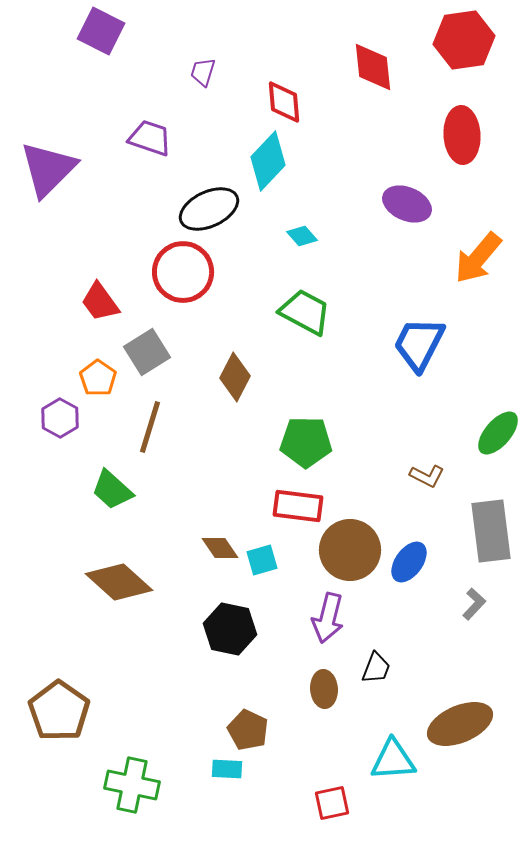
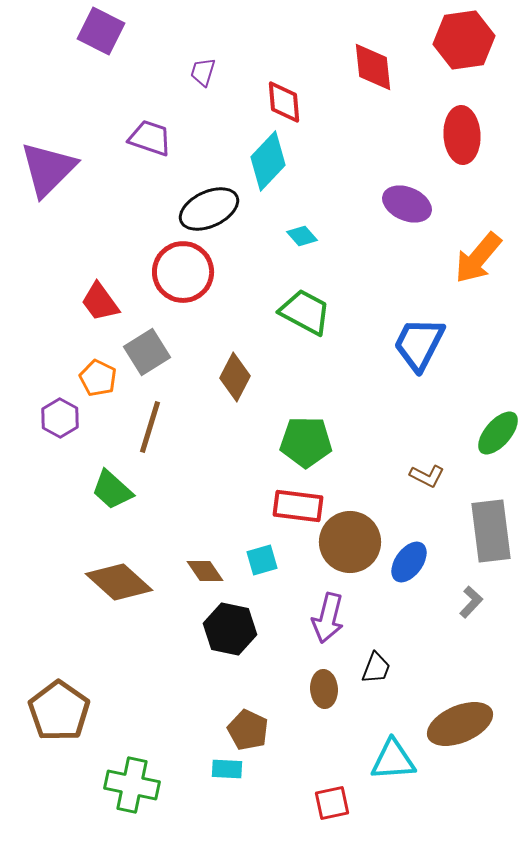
orange pentagon at (98, 378): rotated 9 degrees counterclockwise
brown diamond at (220, 548): moved 15 px left, 23 px down
brown circle at (350, 550): moved 8 px up
gray L-shape at (474, 604): moved 3 px left, 2 px up
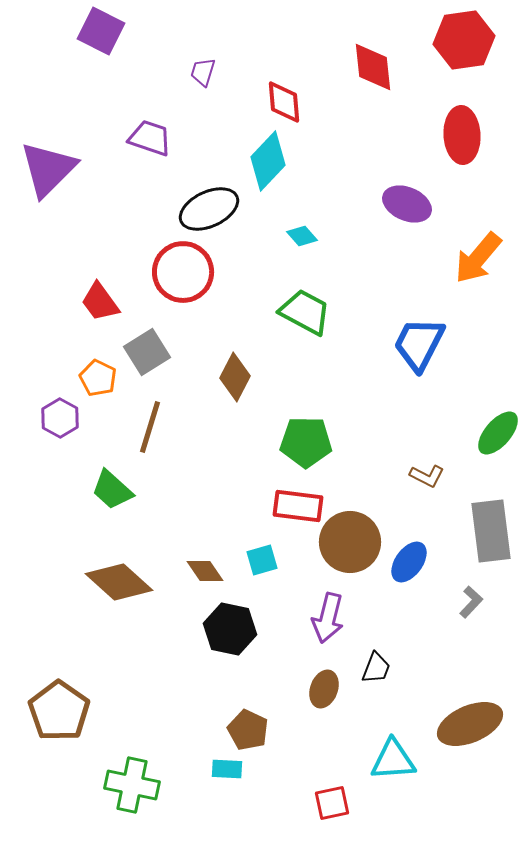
brown ellipse at (324, 689): rotated 24 degrees clockwise
brown ellipse at (460, 724): moved 10 px right
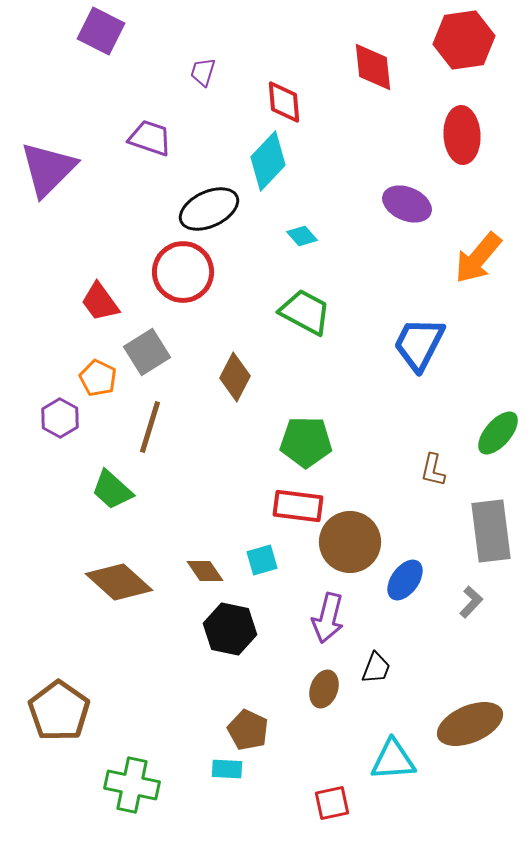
brown L-shape at (427, 476): moved 6 px right, 6 px up; rotated 76 degrees clockwise
blue ellipse at (409, 562): moved 4 px left, 18 px down
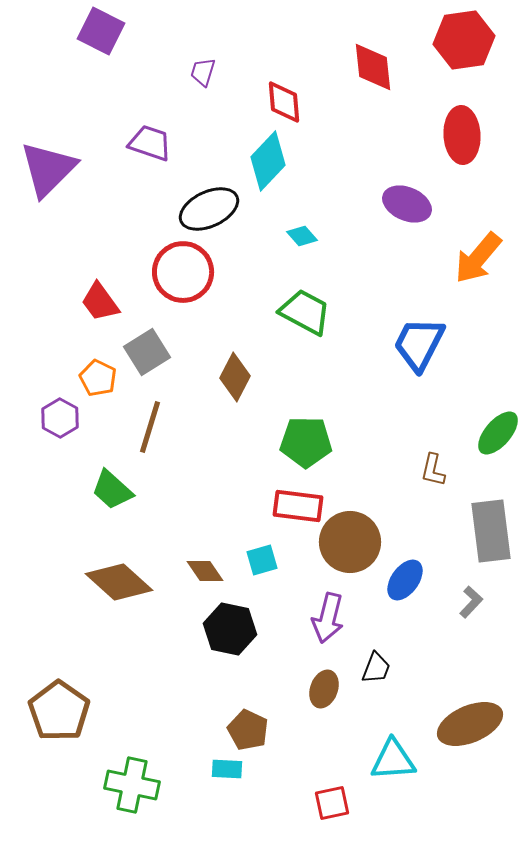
purple trapezoid at (150, 138): moved 5 px down
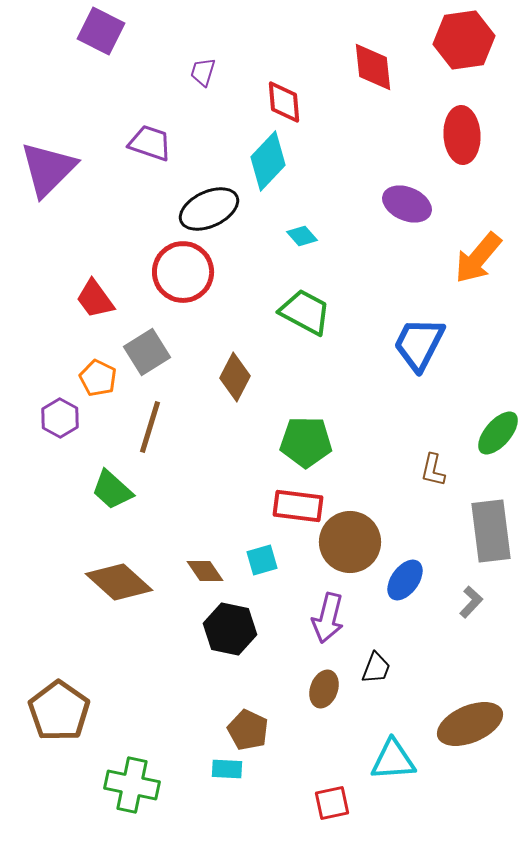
red trapezoid at (100, 302): moved 5 px left, 3 px up
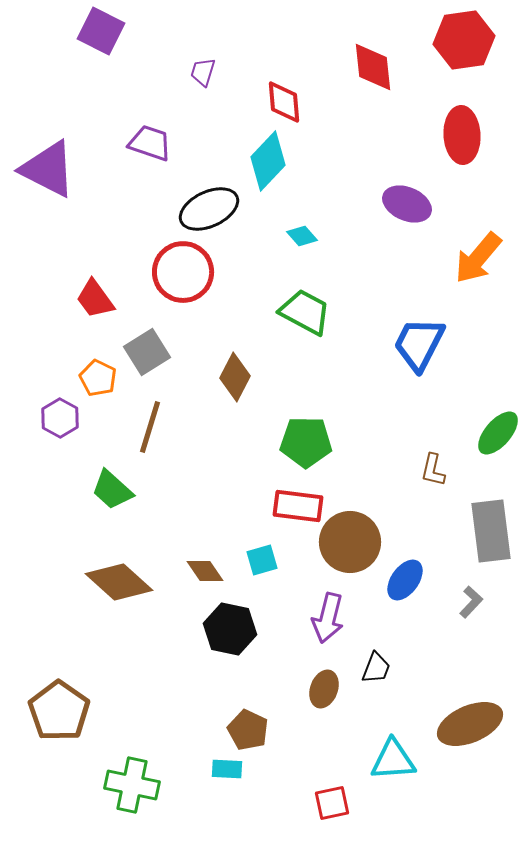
purple triangle at (48, 169): rotated 48 degrees counterclockwise
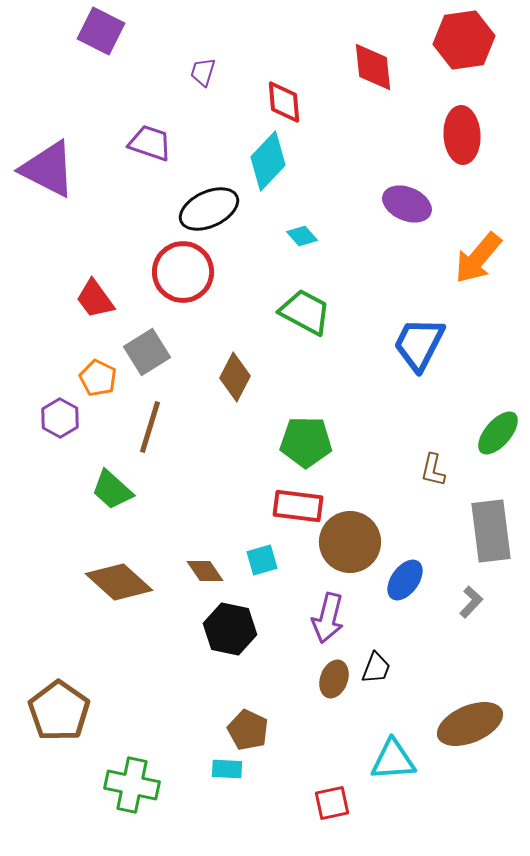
brown ellipse at (324, 689): moved 10 px right, 10 px up
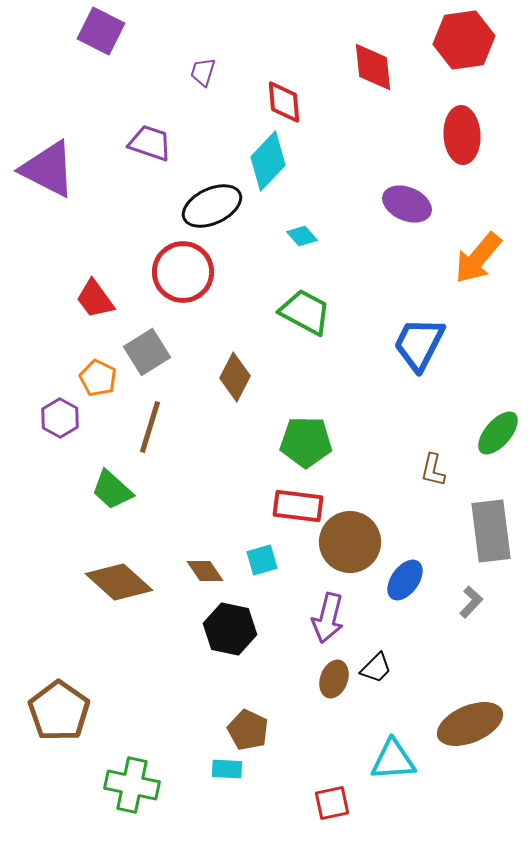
black ellipse at (209, 209): moved 3 px right, 3 px up
black trapezoid at (376, 668): rotated 24 degrees clockwise
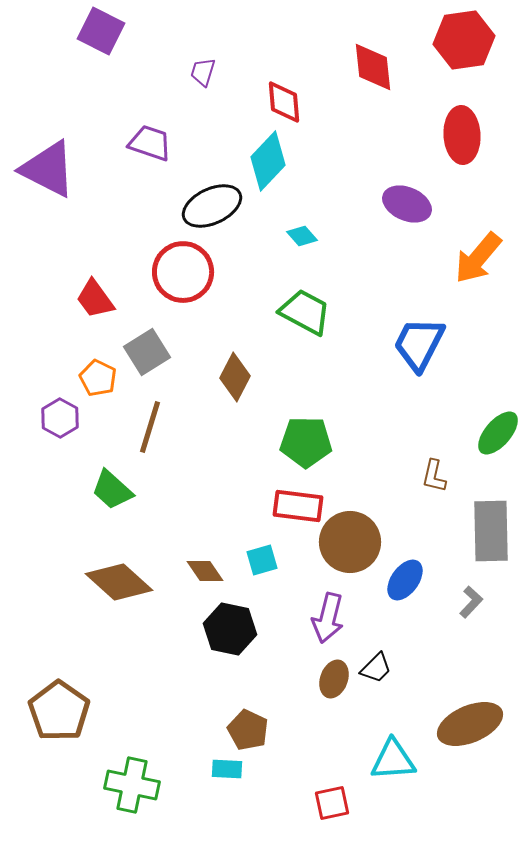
brown L-shape at (433, 470): moved 1 px right, 6 px down
gray rectangle at (491, 531): rotated 6 degrees clockwise
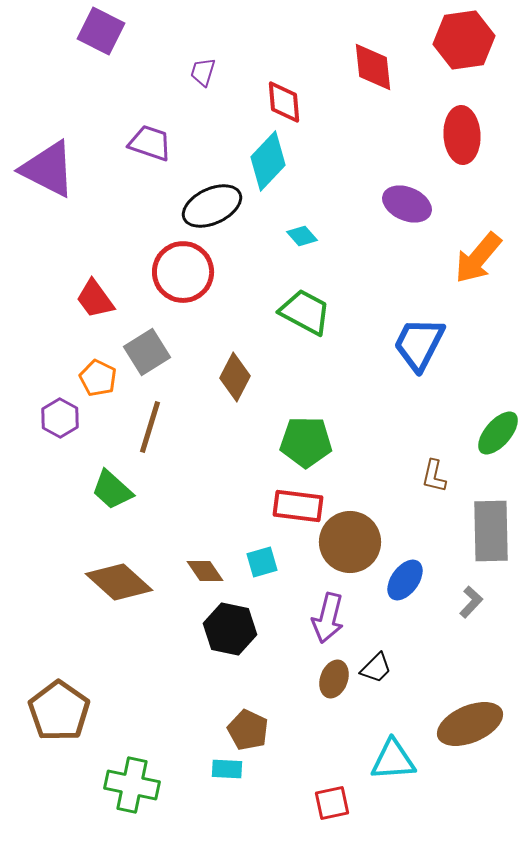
cyan square at (262, 560): moved 2 px down
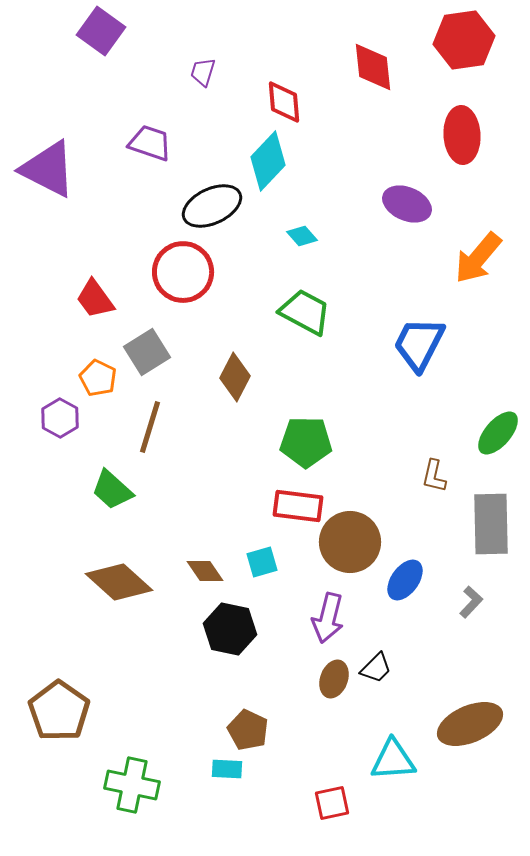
purple square at (101, 31): rotated 9 degrees clockwise
gray rectangle at (491, 531): moved 7 px up
